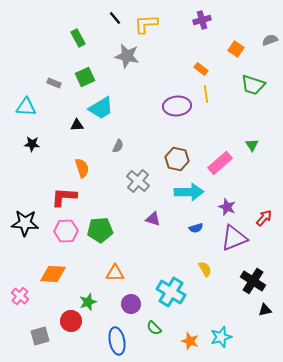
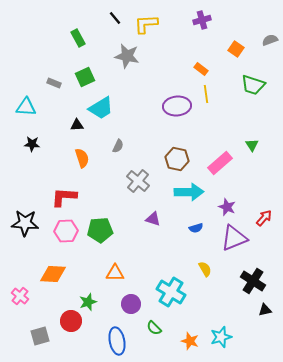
orange semicircle at (82, 168): moved 10 px up
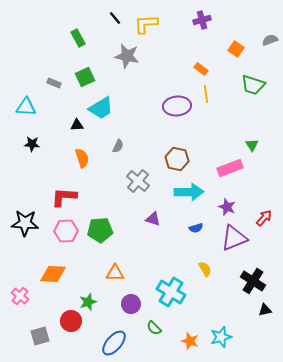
pink rectangle at (220, 163): moved 10 px right, 5 px down; rotated 20 degrees clockwise
blue ellipse at (117, 341): moved 3 px left, 2 px down; rotated 52 degrees clockwise
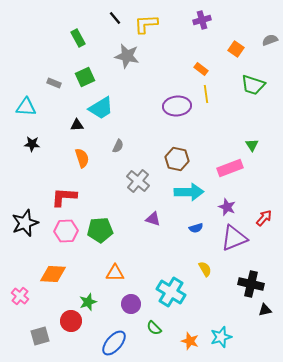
black star at (25, 223): rotated 24 degrees counterclockwise
black cross at (253, 281): moved 2 px left, 3 px down; rotated 20 degrees counterclockwise
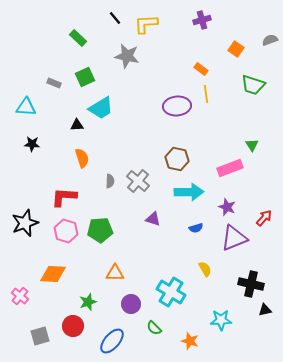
green rectangle at (78, 38): rotated 18 degrees counterclockwise
gray semicircle at (118, 146): moved 8 px left, 35 px down; rotated 24 degrees counterclockwise
pink hexagon at (66, 231): rotated 20 degrees clockwise
red circle at (71, 321): moved 2 px right, 5 px down
cyan star at (221, 337): moved 17 px up; rotated 15 degrees clockwise
blue ellipse at (114, 343): moved 2 px left, 2 px up
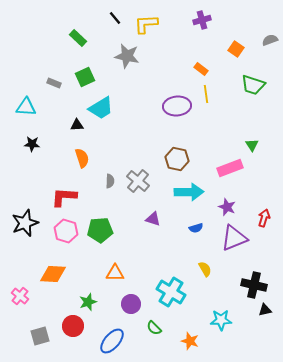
red arrow at (264, 218): rotated 24 degrees counterclockwise
black cross at (251, 284): moved 3 px right, 1 px down
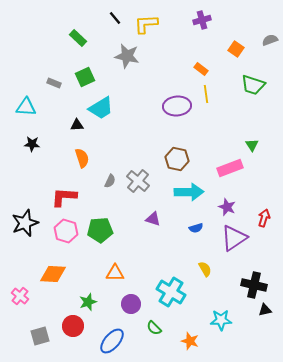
gray semicircle at (110, 181): rotated 24 degrees clockwise
purple triangle at (234, 238): rotated 12 degrees counterclockwise
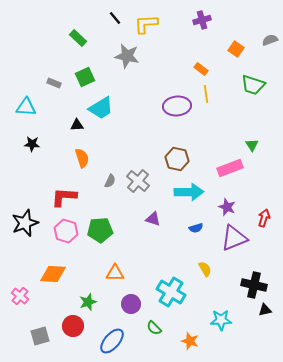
purple triangle at (234, 238): rotated 12 degrees clockwise
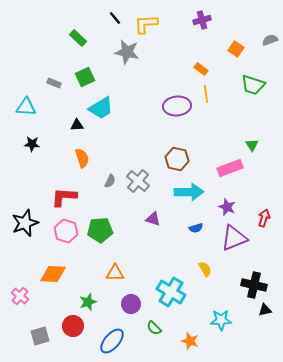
gray star at (127, 56): moved 4 px up
